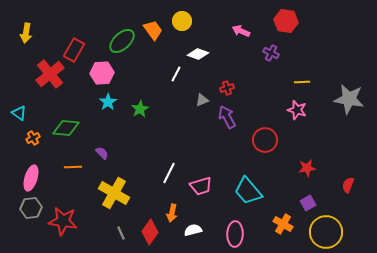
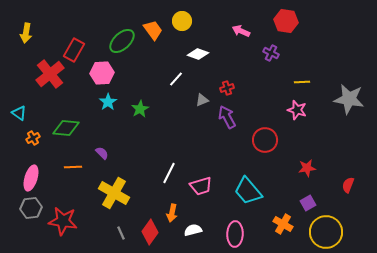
white line at (176, 74): moved 5 px down; rotated 14 degrees clockwise
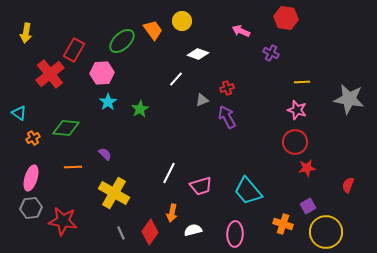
red hexagon at (286, 21): moved 3 px up
red circle at (265, 140): moved 30 px right, 2 px down
purple semicircle at (102, 153): moved 3 px right, 1 px down
purple square at (308, 203): moved 3 px down
orange cross at (283, 224): rotated 12 degrees counterclockwise
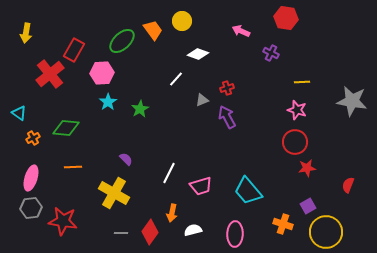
gray star at (349, 99): moved 3 px right, 2 px down
purple semicircle at (105, 154): moved 21 px right, 5 px down
gray line at (121, 233): rotated 64 degrees counterclockwise
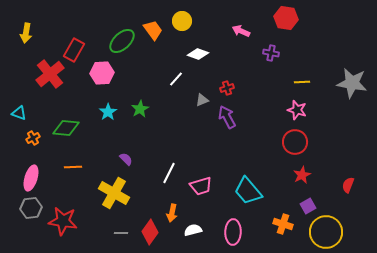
purple cross at (271, 53): rotated 14 degrees counterclockwise
gray star at (352, 101): moved 18 px up
cyan star at (108, 102): moved 10 px down
cyan triangle at (19, 113): rotated 14 degrees counterclockwise
red star at (307, 168): moved 5 px left, 7 px down; rotated 18 degrees counterclockwise
pink ellipse at (235, 234): moved 2 px left, 2 px up
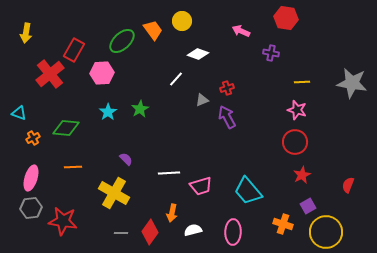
white line at (169, 173): rotated 60 degrees clockwise
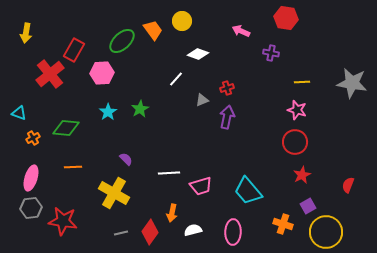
purple arrow at (227, 117): rotated 40 degrees clockwise
gray line at (121, 233): rotated 16 degrees counterclockwise
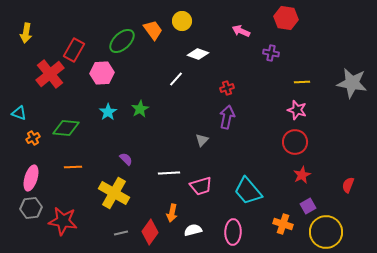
gray triangle at (202, 100): moved 40 px down; rotated 24 degrees counterclockwise
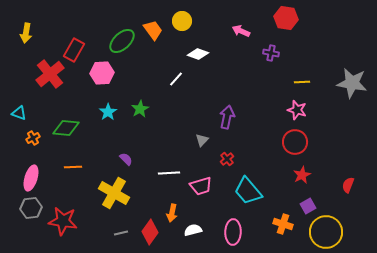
red cross at (227, 88): moved 71 px down; rotated 24 degrees counterclockwise
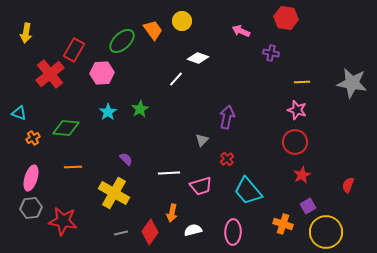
white diamond at (198, 54): moved 4 px down
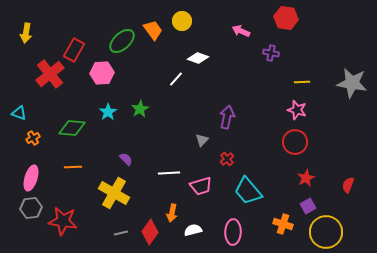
green diamond at (66, 128): moved 6 px right
red star at (302, 175): moved 4 px right, 3 px down
